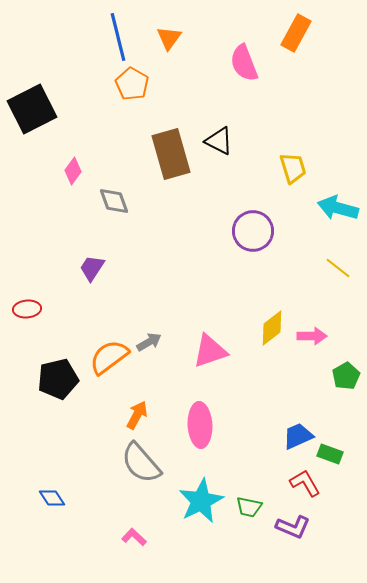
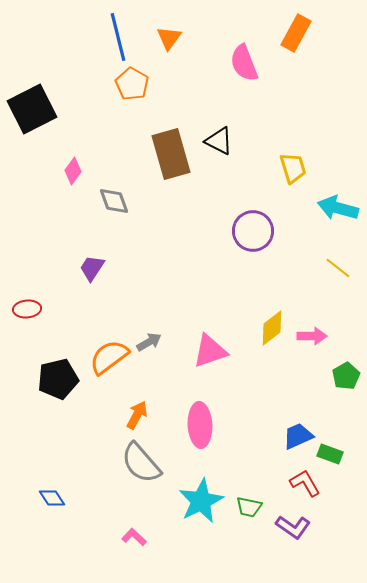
purple L-shape: rotated 12 degrees clockwise
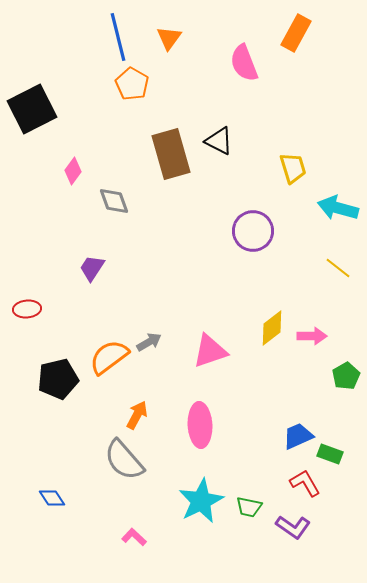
gray semicircle: moved 17 px left, 3 px up
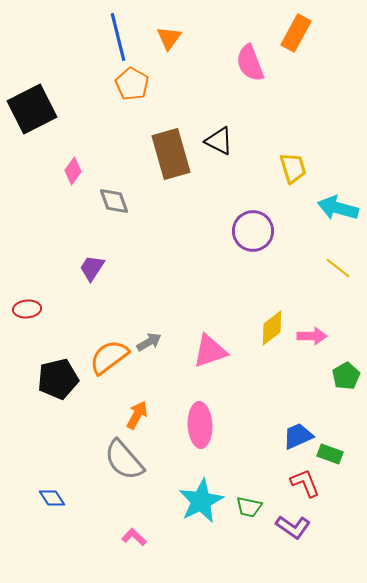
pink semicircle: moved 6 px right
red L-shape: rotated 8 degrees clockwise
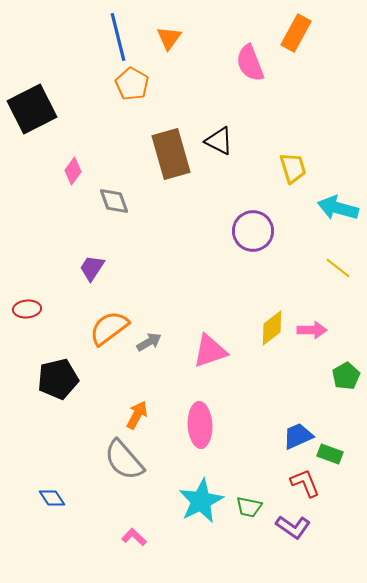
pink arrow: moved 6 px up
orange semicircle: moved 29 px up
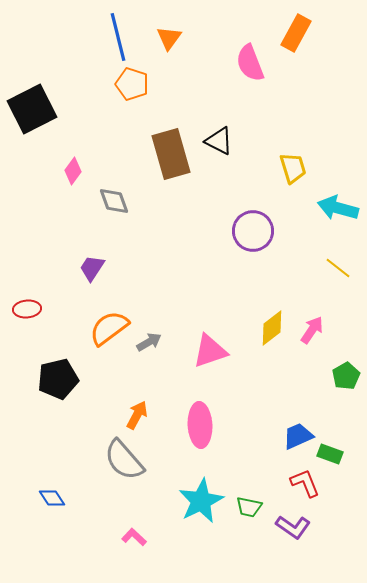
orange pentagon: rotated 12 degrees counterclockwise
pink arrow: rotated 56 degrees counterclockwise
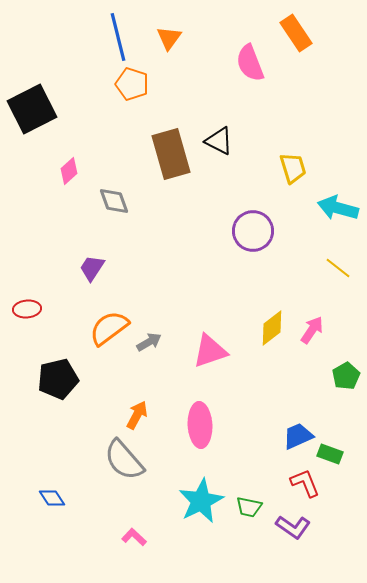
orange rectangle: rotated 63 degrees counterclockwise
pink diamond: moved 4 px left; rotated 12 degrees clockwise
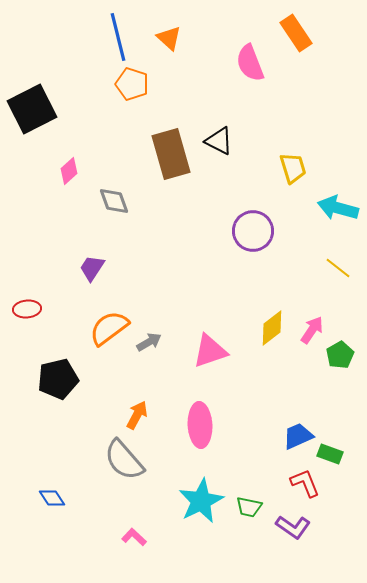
orange triangle: rotated 24 degrees counterclockwise
green pentagon: moved 6 px left, 21 px up
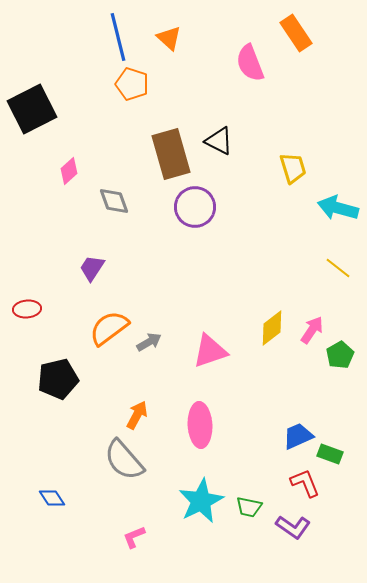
purple circle: moved 58 px left, 24 px up
pink L-shape: rotated 65 degrees counterclockwise
